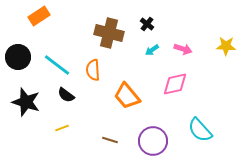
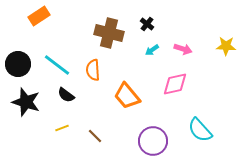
black circle: moved 7 px down
brown line: moved 15 px left, 4 px up; rotated 28 degrees clockwise
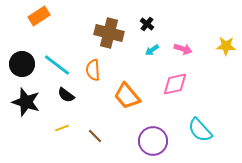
black circle: moved 4 px right
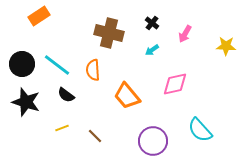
black cross: moved 5 px right, 1 px up
pink arrow: moved 2 px right, 15 px up; rotated 102 degrees clockwise
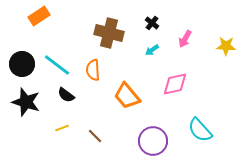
pink arrow: moved 5 px down
